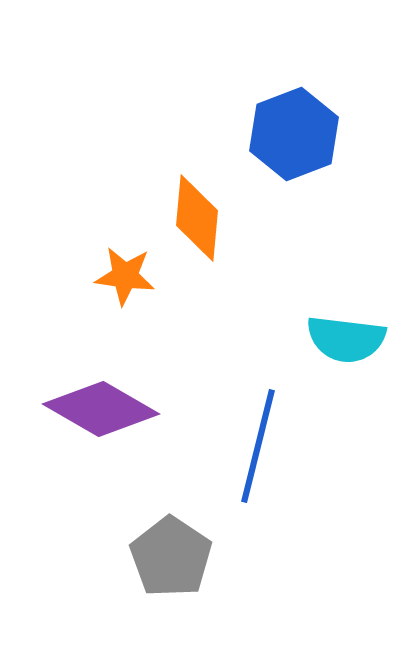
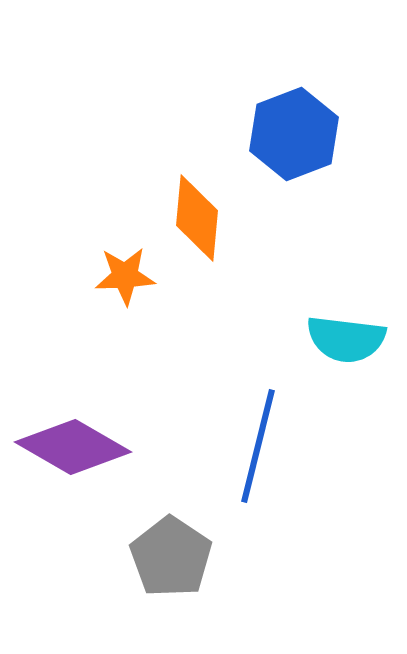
orange star: rotated 10 degrees counterclockwise
purple diamond: moved 28 px left, 38 px down
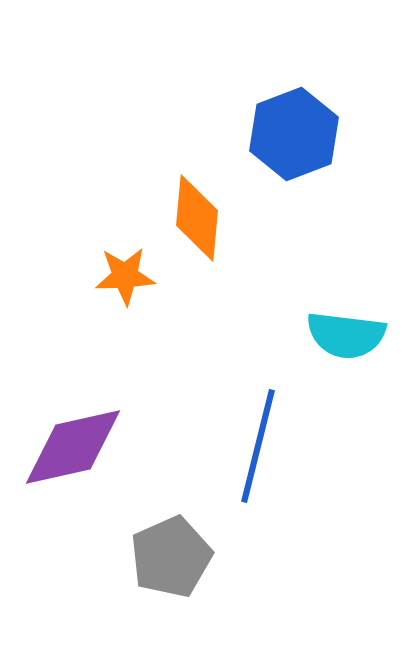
cyan semicircle: moved 4 px up
purple diamond: rotated 43 degrees counterclockwise
gray pentagon: rotated 14 degrees clockwise
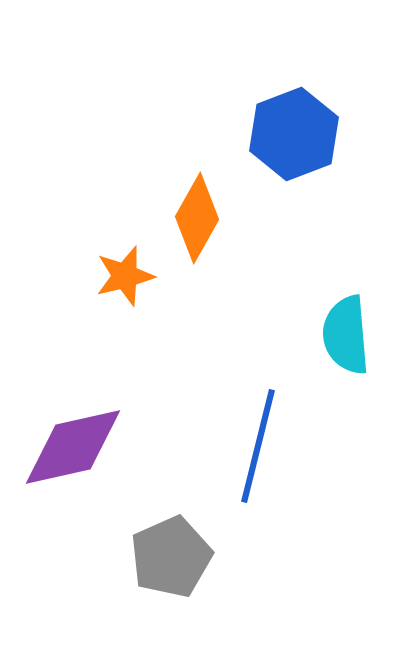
orange diamond: rotated 24 degrees clockwise
orange star: rotated 12 degrees counterclockwise
cyan semicircle: rotated 78 degrees clockwise
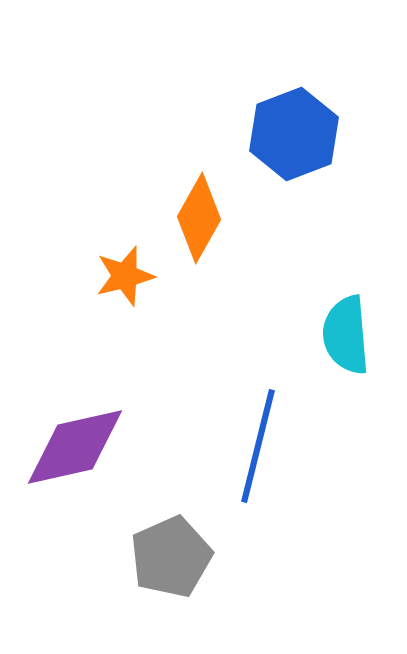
orange diamond: moved 2 px right
purple diamond: moved 2 px right
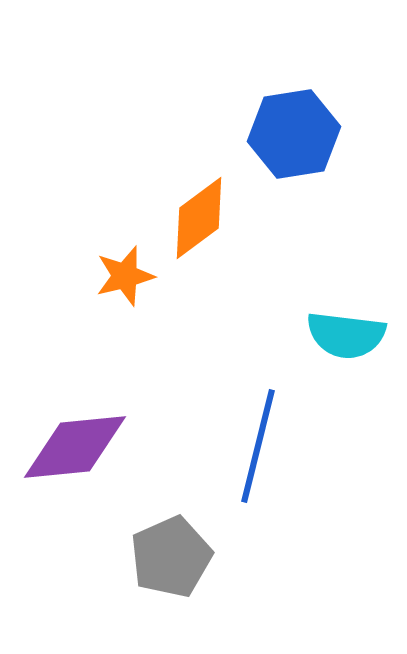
blue hexagon: rotated 12 degrees clockwise
orange diamond: rotated 24 degrees clockwise
cyan semicircle: rotated 78 degrees counterclockwise
purple diamond: rotated 7 degrees clockwise
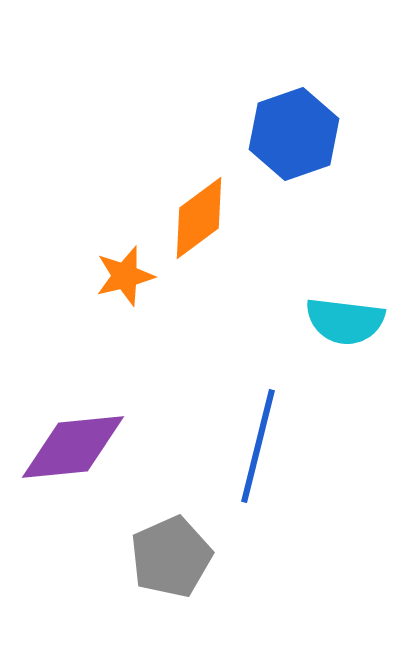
blue hexagon: rotated 10 degrees counterclockwise
cyan semicircle: moved 1 px left, 14 px up
purple diamond: moved 2 px left
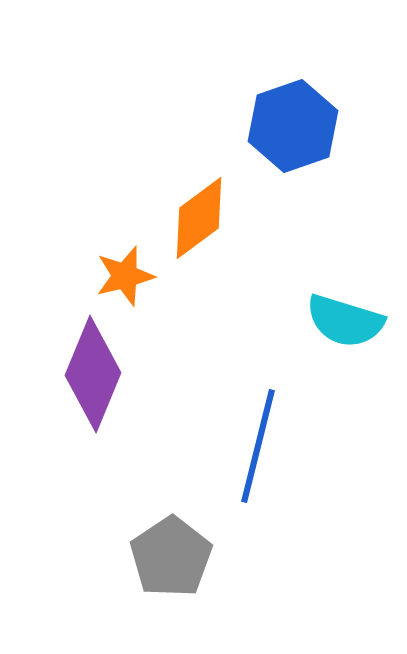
blue hexagon: moved 1 px left, 8 px up
cyan semicircle: rotated 10 degrees clockwise
purple diamond: moved 20 px right, 73 px up; rotated 62 degrees counterclockwise
gray pentagon: rotated 10 degrees counterclockwise
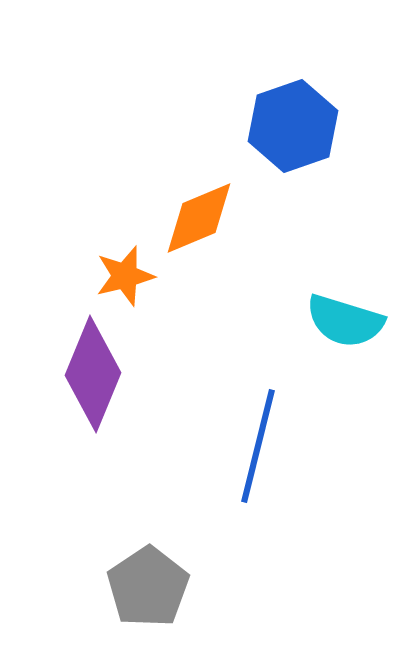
orange diamond: rotated 14 degrees clockwise
gray pentagon: moved 23 px left, 30 px down
